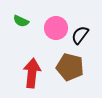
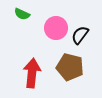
green semicircle: moved 1 px right, 7 px up
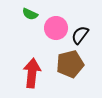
green semicircle: moved 8 px right
brown pentagon: moved 3 px up; rotated 28 degrees counterclockwise
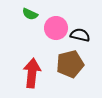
black semicircle: rotated 66 degrees clockwise
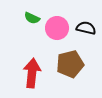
green semicircle: moved 2 px right, 4 px down
pink circle: moved 1 px right
black semicircle: moved 6 px right, 7 px up
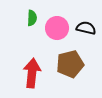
green semicircle: rotated 112 degrees counterclockwise
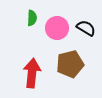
black semicircle: rotated 18 degrees clockwise
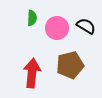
black semicircle: moved 2 px up
brown pentagon: moved 1 px down
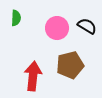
green semicircle: moved 16 px left
black semicircle: moved 1 px right
red arrow: moved 1 px right, 3 px down
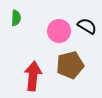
pink circle: moved 2 px right, 3 px down
